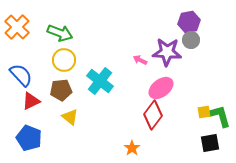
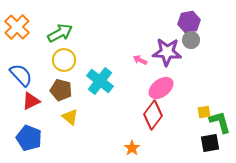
green arrow: rotated 50 degrees counterclockwise
brown pentagon: rotated 20 degrees clockwise
green L-shape: moved 6 px down
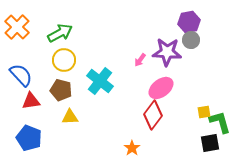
pink arrow: rotated 80 degrees counterclockwise
red triangle: rotated 18 degrees clockwise
yellow triangle: rotated 42 degrees counterclockwise
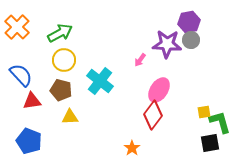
purple star: moved 8 px up
pink ellipse: moved 2 px left, 2 px down; rotated 20 degrees counterclockwise
red triangle: moved 1 px right
blue pentagon: moved 3 px down
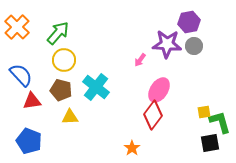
green arrow: moved 2 px left; rotated 20 degrees counterclockwise
gray circle: moved 3 px right, 6 px down
cyan cross: moved 4 px left, 6 px down
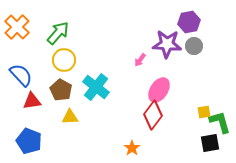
brown pentagon: rotated 15 degrees clockwise
